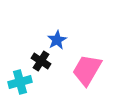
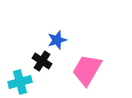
blue star: rotated 12 degrees clockwise
black cross: moved 1 px right
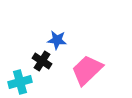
blue star: rotated 24 degrees clockwise
pink trapezoid: rotated 16 degrees clockwise
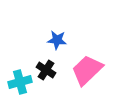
black cross: moved 4 px right, 9 px down
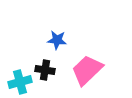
black cross: moved 1 px left; rotated 24 degrees counterclockwise
